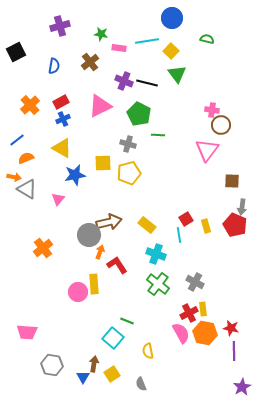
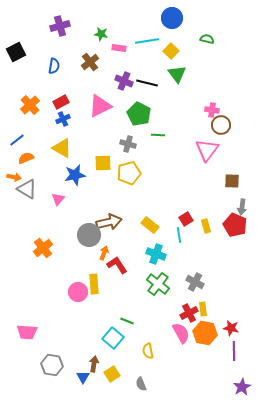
yellow rectangle at (147, 225): moved 3 px right
orange arrow at (100, 252): moved 4 px right, 1 px down
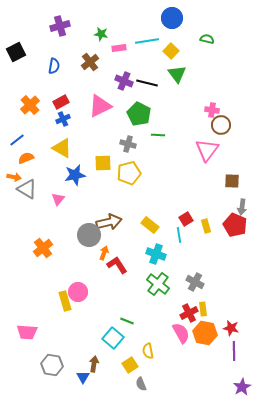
pink rectangle at (119, 48): rotated 16 degrees counterclockwise
yellow rectangle at (94, 284): moved 29 px left, 17 px down; rotated 12 degrees counterclockwise
yellow square at (112, 374): moved 18 px right, 9 px up
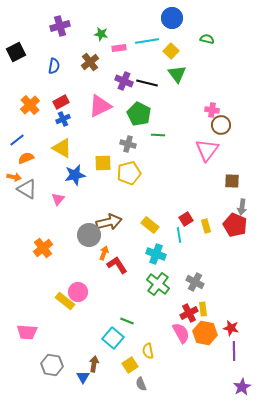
yellow rectangle at (65, 301): rotated 36 degrees counterclockwise
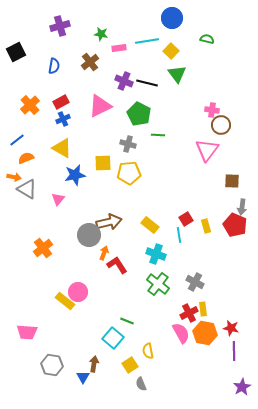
yellow pentagon at (129, 173): rotated 10 degrees clockwise
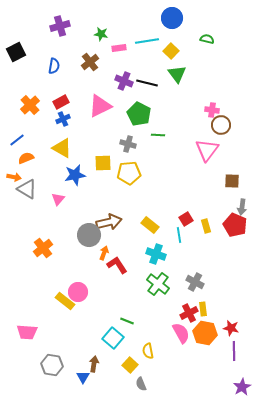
yellow square at (130, 365): rotated 14 degrees counterclockwise
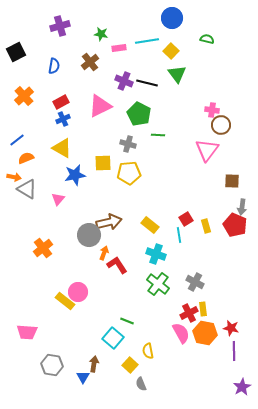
orange cross at (30, 105): moved 6 px left, 9 px up
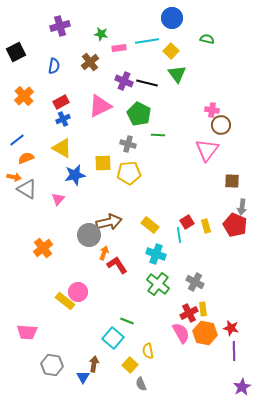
red square at (186, 219): moved 1 px right, 3 px down
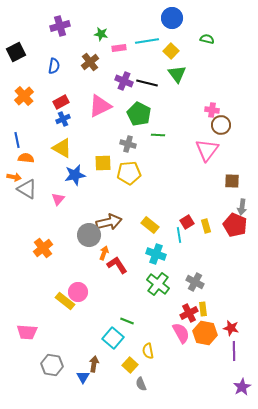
blue line at (17, 140): rotated 63 degrees counterclockwise
orange semicircle at (26, 158): rotated 28 degrees clockwise
